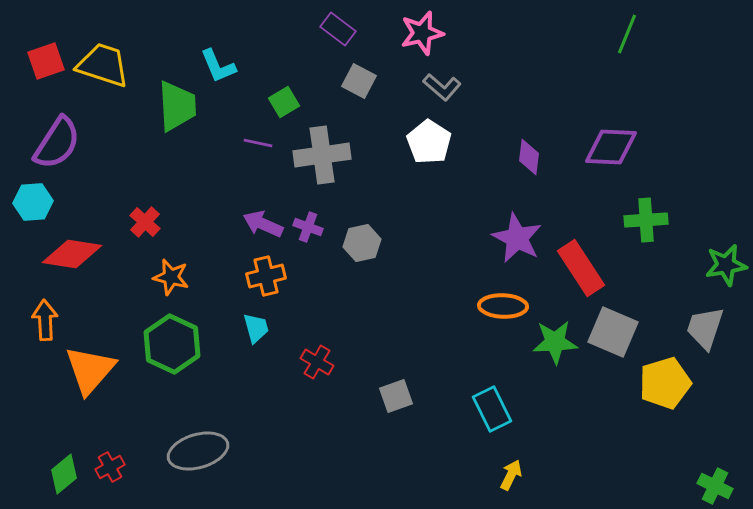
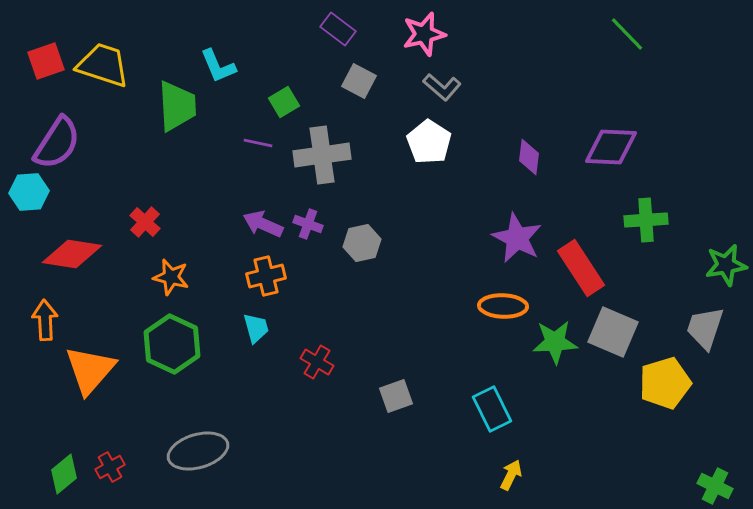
pink star at (422, 33): moved 2 px right, 1 px down
green line at (627, 34): rotated 66 degrees counterclockwise
cyan hexagon at (33, 202): moved 4 px left, 10 px up
purple cross at (308, 227): moved 3 px up
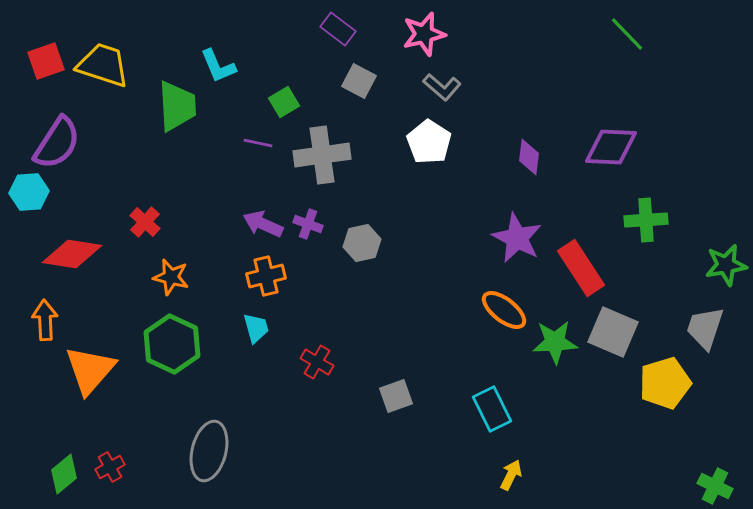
orange ellipse at (503, 306): moved 1 px right, 4 px down; rotated 36 degrees clockwise
gray ellipse at (198, 451): moved 11 px right; rotated 60 degrees counterclockwise
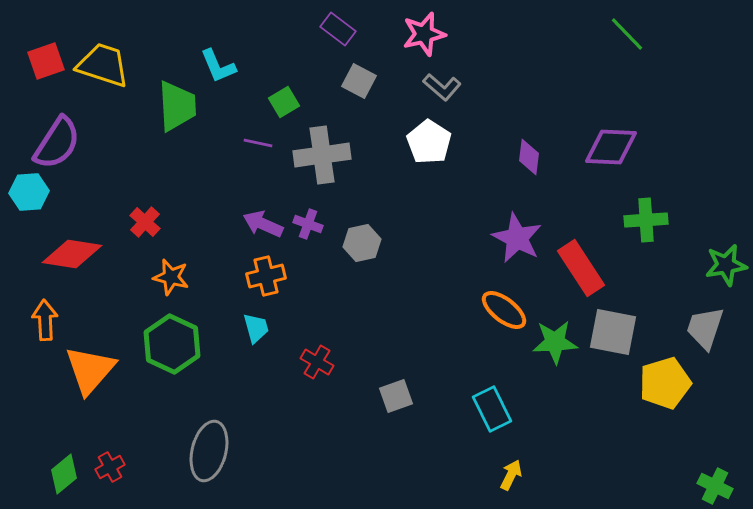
gray square at (613, 332): rotated 12 degrees counterclockwise
